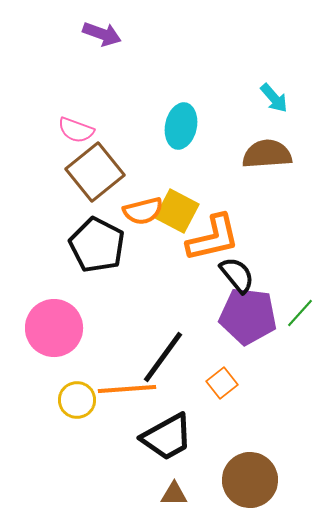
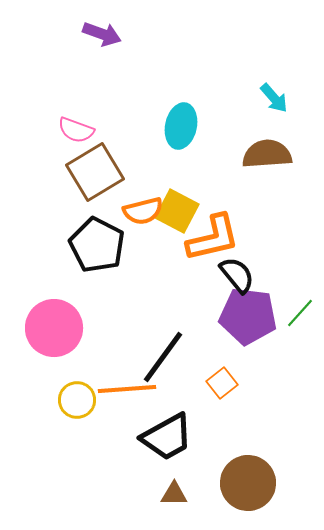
brown square: rotated 8 degrees clockwise
brown circle: moved 2 px left, 3 px down
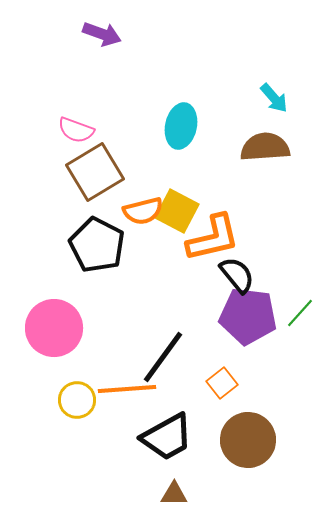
brown semicircle: moved 2 px left, 7 px up
brown circle: moved 43 px up
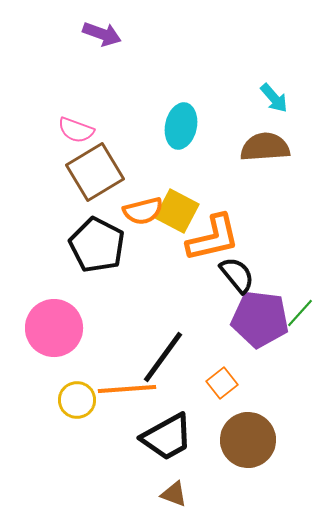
purple pentagon: moved 12 px right, 3 px down
brown triangle: rotated 20 degrees clockwise
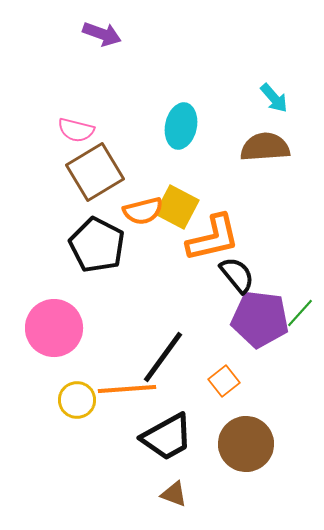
pink semicircle: rotated 6 degrees counterclockwise
yellow square: moved 4 px up
orange square: moved 2 px right, 2 px up
brown circle: moved 2 px left, 4 px down
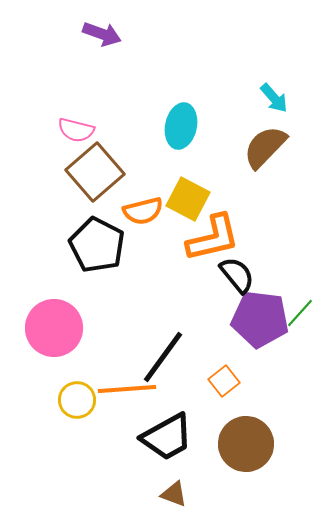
brown semicircle: rotated 42 degrees counterclockwise
brown square: rotated 10 degrees counterclockwise
yellow square: moved 11 px right, 8 px up
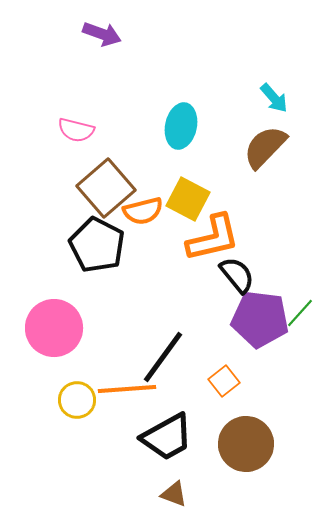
brown square: moved 11 px right, 16 px down
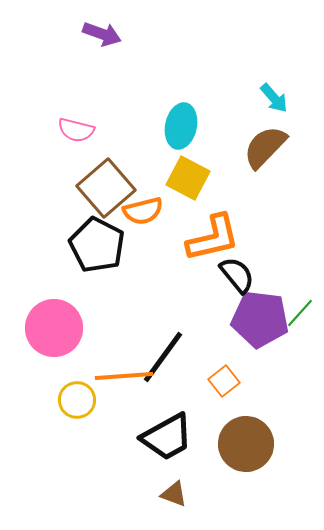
yellow square: moved 21 px up
orange line: moved 3 px left, 13 px up
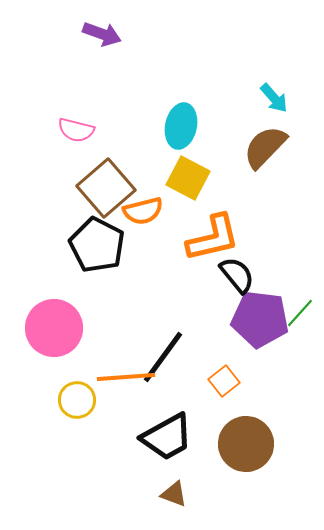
orange line: moved 2 px right, 1 px down
